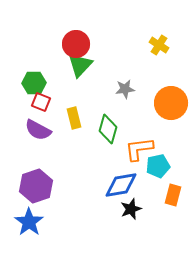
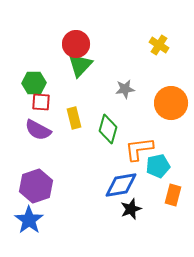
red square: rotated 18 degrees counterclockwise
blue star: moved 2 px up
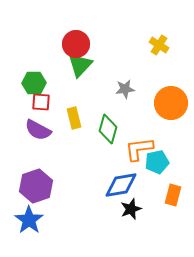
cyan pentagon: moved 1 px left, 4 px up
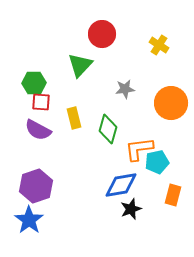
red circle: moved 26 px right, 10 px up
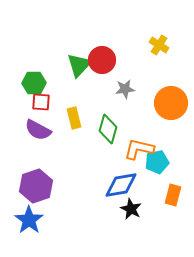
red circle: moved 26 px down
green triangle: moved 1 px left
orange L-shape: rotated 20 degrees clockwise
black star: rotated 25 degrees counterclockwise
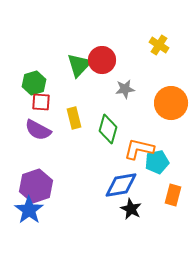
green hexagon: rotated 15 degrees counterclockwise
blue star: moved 10 px up
